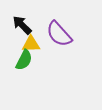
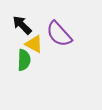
yellow triangle: moved 3 px right; rotated 30 degrees clockwise
green semicircle: rotated 25 degrees counterclockwise
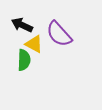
black arrow: rotated 20 degrees counterclockwise
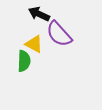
black arrow: moved 17 px right, 11 px up
green semicircle: moved 1 px down
